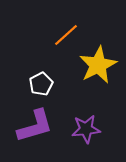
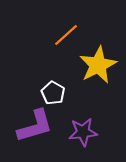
white pentagon: moved 12 px right, 9 px down; rotated 15 degrees counterclockwise
purple star: moved 3 px left, 3 px down
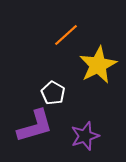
purple star: moved 2 px right, 4 px down; rotated 12 degrees counterclockwise
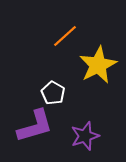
orange line: moved 1 px left, 1 px down
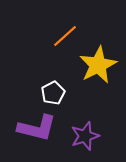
white pentagon: rotated 15 degrees clockwise
purple L-shape: moved 2 px right, 2 px down; rotated 30 degrees clockwise
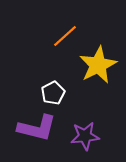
purple star: rotated 12 degrees clockwise
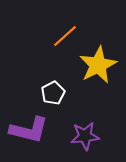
purple L-shape: moved 8 px left, 2 px down
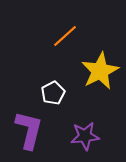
yellow star: moved 2 px right, 6 px down
purple L-shape: rotated 90 degrees counterclockwise
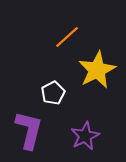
orange line: moved 2 px right, 1 px down
yellow star: moved 3 px left, 1 px up
purple star: rotated 20 degrees counterclockwise
